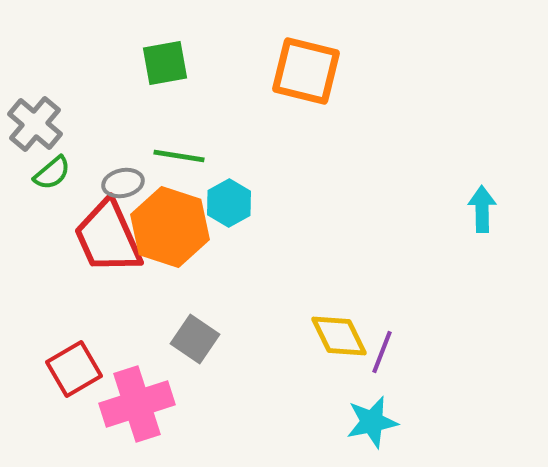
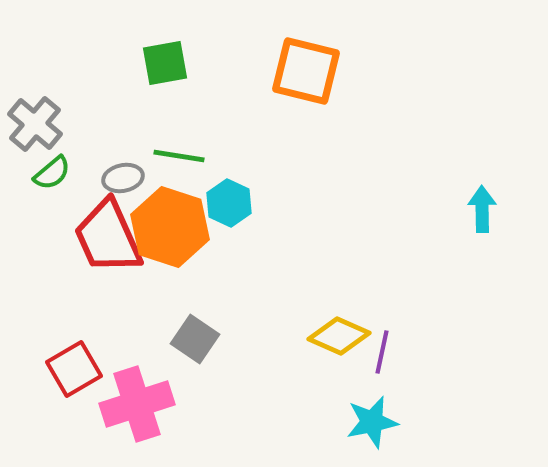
gray ellipse: moved 5 px up
cyan hexagon: rotated 6 degrees counterclockwise
yellow diamond: rotated 40 degrees counterclockwise
purple line: rotated 9 degrees counterclockwise
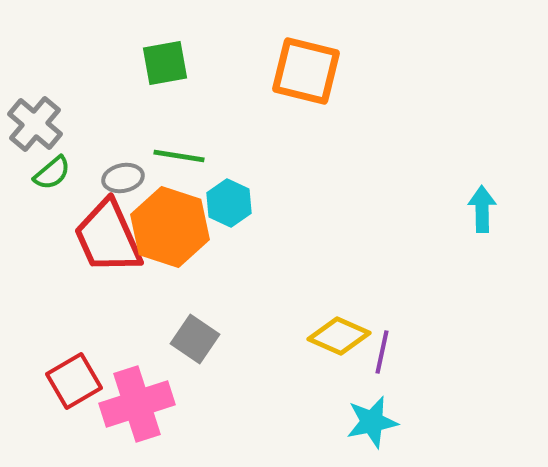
red square: moved 12 px down
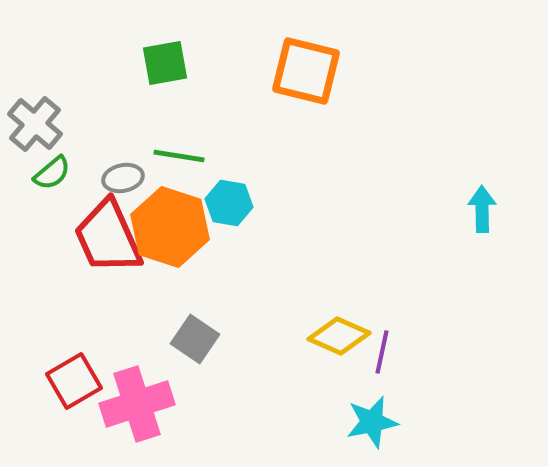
cyan hexagon: rotated 15 degrees counterclockwise
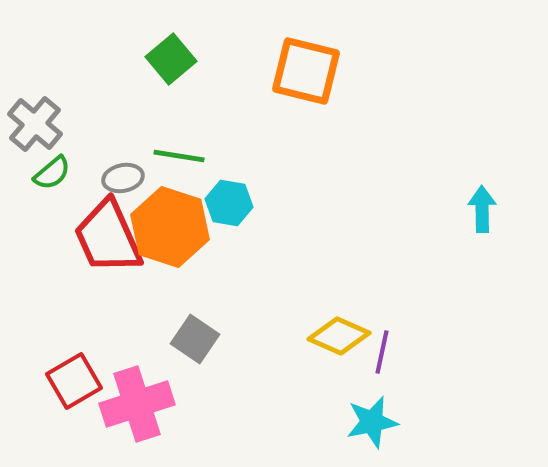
green square: moved 6 px right, 4 px up; rotated 30 degrees counterclockwise
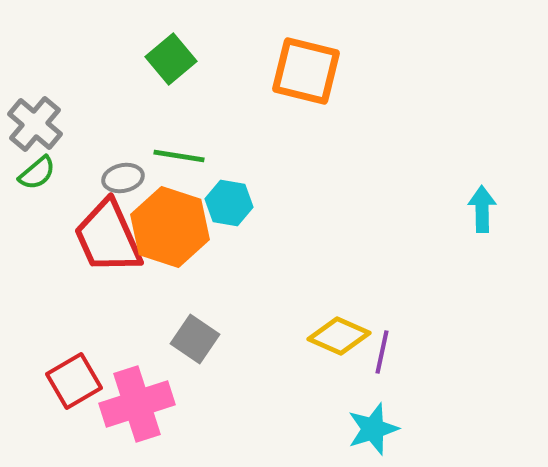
green semicircle: moved 15 px left
cyan star: moved 1 px right, 7 px down; rotated 6 degrees counterclockwise
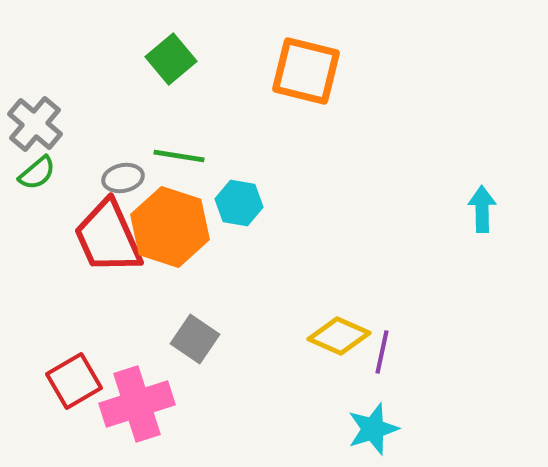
cyan hexagon: moved 10 px right
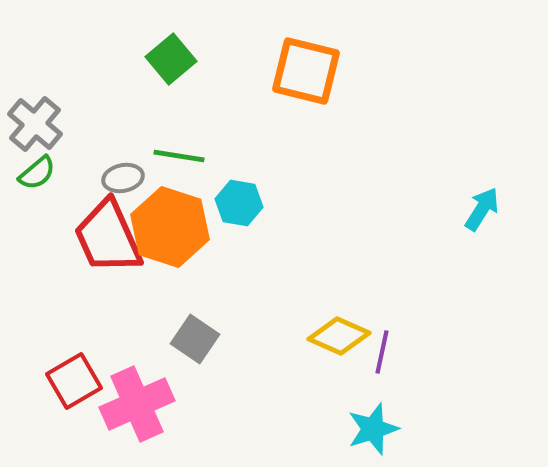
cyan arrow: rotated 33 degrees clockwise
pink cross: rotated 6 degrees counterclockwise
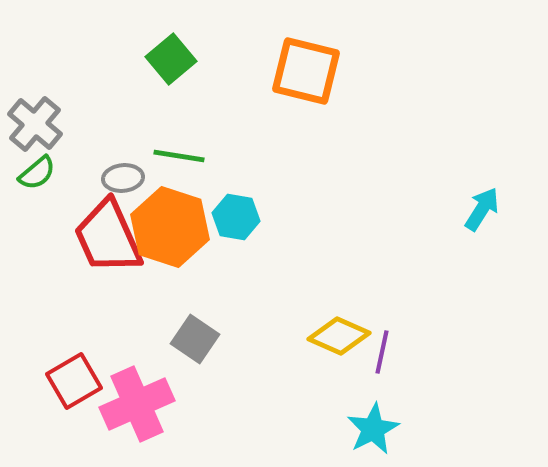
gray ellipse: rotated 6 degrees clockwise
cyan hexagon: moved 3 px left, 14 px down
cyan star: rotated 10 degrees counterclockwise
